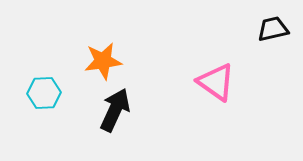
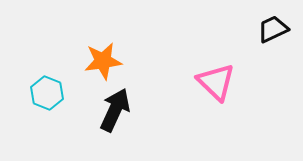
black trapezoid: rotated 12 degrees counterclockwise
pink triangle: rotated 9 degrees clockwise
cyan hexagon: moved 3 px right; rotated 24 degrees clockwise
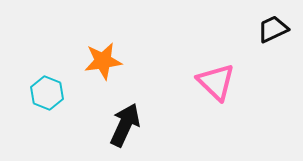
black arrow: moved 10 px right, 15 px down
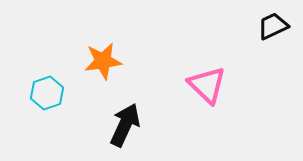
black trapezoid: moved 3 px up
pink triangle: moved 9 px left, 3 px down
cyan hexagon: rotated 20 degrees clockwise
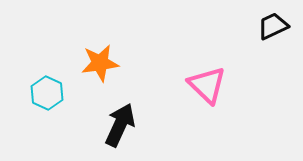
orange star: moved 3 px left, 2 px down
cyan hexagon: rotated 16 degrees counterclockwise
black arrow: moved 5 px left
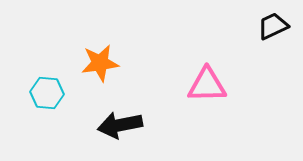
pink triangle: rotated 45 degrees counterclockwise
cyan hexagon: rotated 20 degrees counterclockwise
black arrow: rotated 126 degrees counterclockwise
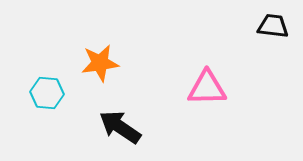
black trapezoid: rotated 32 degrees clockwise
pink triangle: moved 3 px down
black arrow: moved 2 px down; rotated 45 degrees clockwise
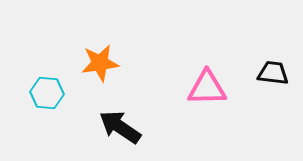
black trapezoid: moved 47 px down
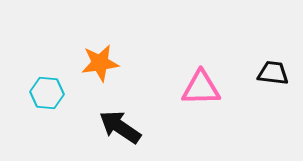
pink triangle: moved 6 px left
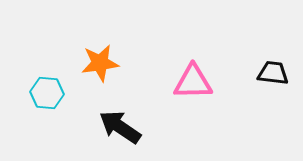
pink triangle: moved 8 px left, 6 px up
